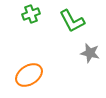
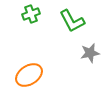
gray star: rotated 24 degrees counterclockwise
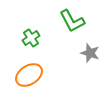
green cross: moved 24 px down; rotated 12 degrees counterclockwise
gray star: rotated 30 degrees clockwise
